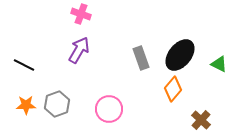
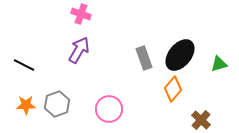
gray rectangle: moved 3 px right
green triangle: rotated 42 degrees counterclockwise
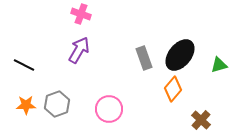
green triangle: moved 1 px down
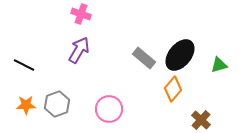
gray rectangle: rotated 30 degrees counterclockwise
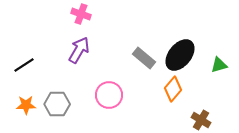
black line: rotated 60 degrees counterclockwise
gray hexagon: rotated 20 degrees clockwise
pink circle: moved 14 px up
brown cross: rotated 12 degrees counterclockwise
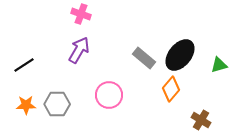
orange diamond: moved 2 px left
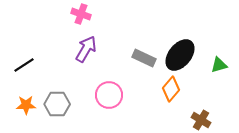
purple arrow: moved 7 px right, 1 px up
gray rectangle: rotated 15 degrees counterclockwise
